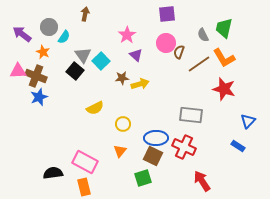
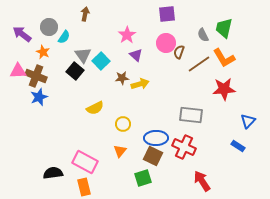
red star: rotated 20 degrees counterclockwise
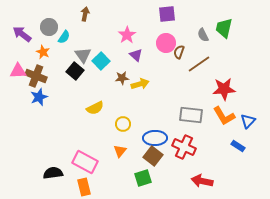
orange L-shape: moved 58 px down
blue ellipse: moved 1 px left
brown square: rotated 12 degrees clockwise
red arrow: rotated 45 degrees counterclockwise
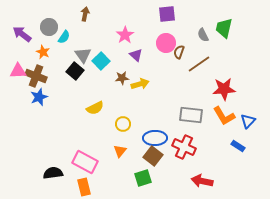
pink star: moved 2 px left
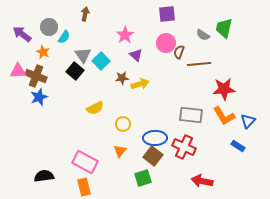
gray semicircle: rotated 32 degrees counterclockwise
brown line: rotated 30 degrees clockwise
black semicircle: moved 9 px left, 3 px down
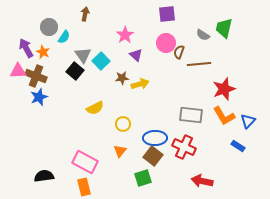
purple arrow: moved 4 px right, 14 px down; rotated 24 degrees clockwise
red star: rotated 15 degrees counterclockwise
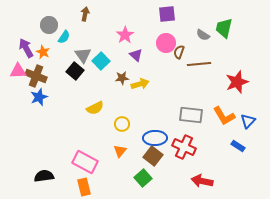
gray circle: moved 2 px up
red star: moved 13 px right, 7 px up
yellow circle: moved 1 px left
green square: rotated 24 degrees counterclockwise
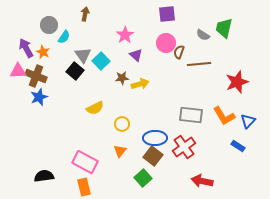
red cross: rotated 30 degrees clockwise
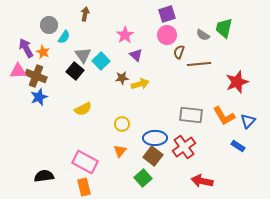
purple square: rotated 12 degrees counterclockwise
pink circle: moved 1 px right, 8 px up
yellow semicircle: moved 12 px left, 1 px down
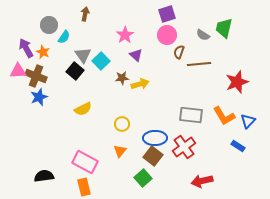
red arrow: rotated 25 degrees counterclockwise
